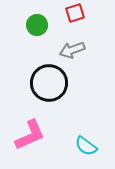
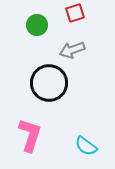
pink L-shape: rotated 48 degrees counterclockwise
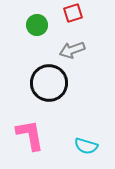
red square: moved 2 px left
pink L-shape: rotated 28 degrees counterclockwise
cyan semicircle: rotated 20 degrees counterclockwise
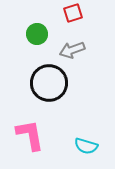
green circle: moved 9 px down
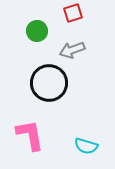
green circle: moved 3 px up
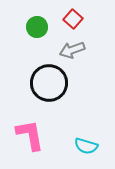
red square: moved 6 px down; rotated 30 degrees counterclockwise
green circle: moved 4 px up
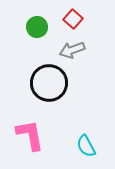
cyan semicircle: rotated 45 degrees clockwise
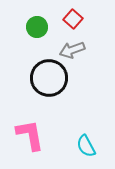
black circle: moved 5 px up
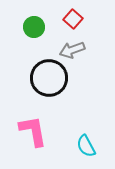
green circle: moved 3 px left
pink L-shape: moved 3 px right, 4 px up
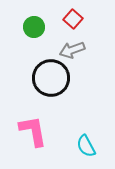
black circle: moved 2 px right
